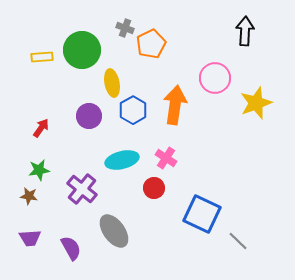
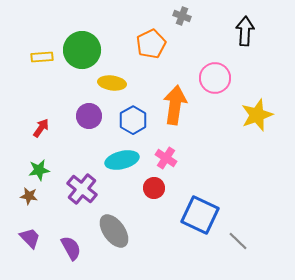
gray cross: moved 57 px right, 12 px up
yellow ellipse: rotated 72 degrees counterclockwise
yellow star: moved 1 px right, 12 px down
blue hexagon: moved 10 px down
blue square: moved 2 px left, 1 px down
purple trapezoid: rotated 130 degrees counterclockwise
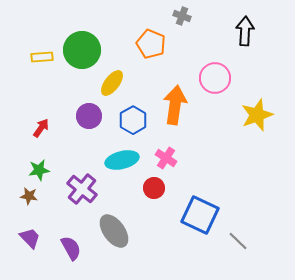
orange pentagon: rotated 24 degrees counterclockwise
yellow ellipse: rotated 60 degrees counterclockwise
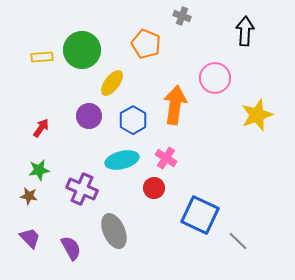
orange pentagon: moved 5 px left
purple cross: rotated 16 degrees counterclockwise
gray ellipse: rotated 12 degrees clockwise
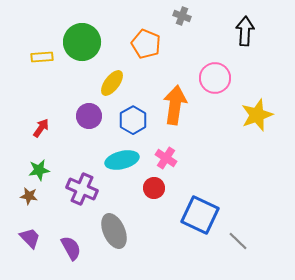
green circle: moved 8 px up
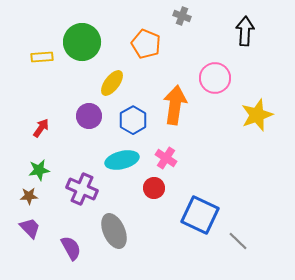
brown star: rotated 12 degrees counterclockwise
purple trapezoid: moved 10 px up
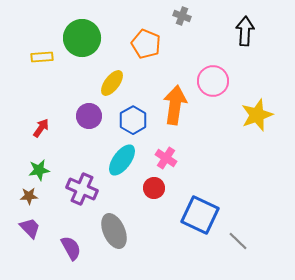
green circle: moved 4 px up
pink circle: moved 2 px left, 3 px down
cyan ellipse: rotated 40 degrees counterclockwise
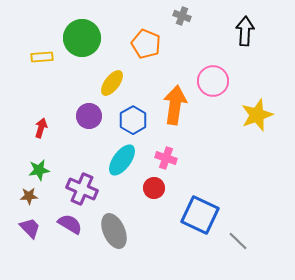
red arrow: rotated 18 degrees counterclockwise
pink cross: rotated 15 degrees counterclockwise
purple semicircle: moved 1 px left, 24 px up; rotated 30 degrees counterclockwise
